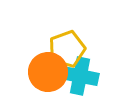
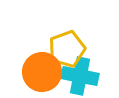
orange circle: moved 6 px left
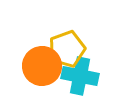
orange circle: moved 6 px up
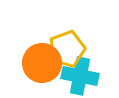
orange circle: moved 3 px up
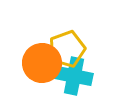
cyan cross: moved 6 px left
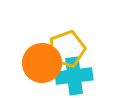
cyan cross: rotated 18 degrees counterclockwise
